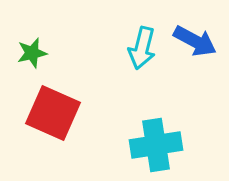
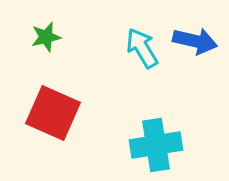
blue arrow: rotated 15 degrees counterclockwise
cyan arrow: rotated 135 degrees clockwise
green star: moved 14 px right, 16 px up
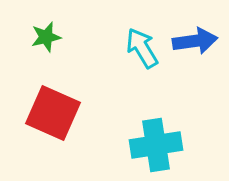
blue arrow: rotated 21 degrees counterclockwise
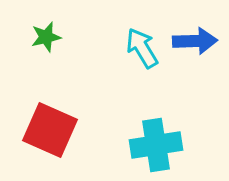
blue arrow: rotated 6 degrees clockwise
red square: moved 3 px left, 17 px down
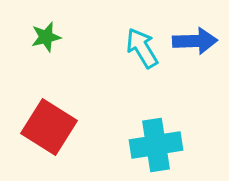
red square: moved 1 px left, 3 px up; rotated 8 degrees clockwise
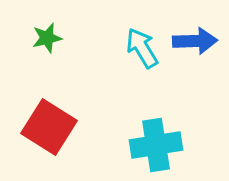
green star: moved 1 px right, 1 px down
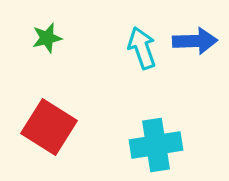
cyan arrow: rotated 12 degrees clockwise
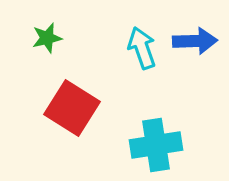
red square: moved 23 px right, 19 px up
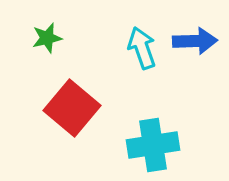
red square: rotated 8 degrees clockwise
cyan cross: moved 3 px left
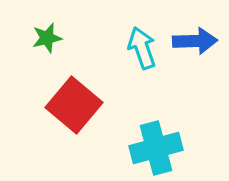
red square: moved 2 px right, 3 px up
cyan cross: moved 3 px right, 3 px down; rotated 6 degrees counterclockwise
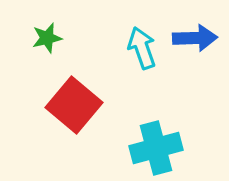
blue arrow: moved 3 px up
